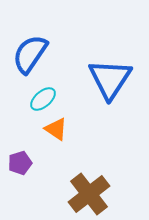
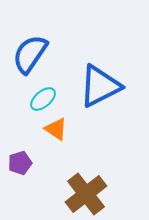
blue triangle: moved 10 px left, 7 px down; rotated 30 degrees clockwise
brown cross: moved 3 px left
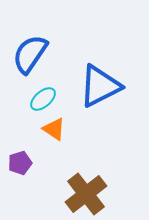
orange triangle: moved 2 px left
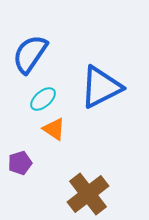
blue triangle: moved 1 px right, 1 px down
brown cross: moved 2 px right
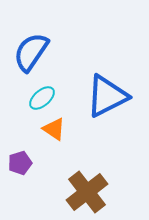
blue semicircle: moved 1 px right, 2 px up
blue triangle: moved 6 px right, 9 px down
cyan ellipse: moved 1 px left, 1 px up
brown cross: moved 1 px left, 2 px up
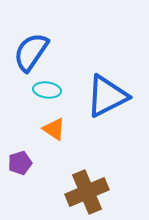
cyan ellipse: moved 5 px right, 8 px up; rotated 48 degrees clockwise
brown cross: rotated 15 degrees clockwise
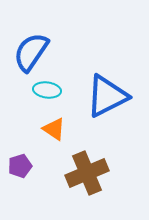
purple pentagon: moved 3 px down
brown cross: moved 19 px up
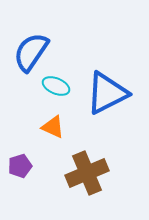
cyan ellipse: moved 9 px right, 4 px up; rotated 16 degrees clockwise
blue triangle: moved 3 px up
orange triangle: moved 1 px left, 2 px up; rotated 10 degrees counterclockwise
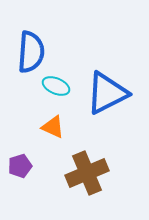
blue semicircle: rotated 150 degrees clockwise
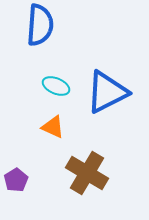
blue semicircle: moved 9 px right, 27 px up
blue triangle: moved 1 px up
purple pentagon: moved 4 px left, 14 px down; rotated 15 degrees counterclockwise
brown cross: rotated 36 degrees counterclockwise
